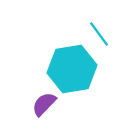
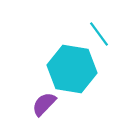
cyan hexagon: rotated 18 degrees clockwise
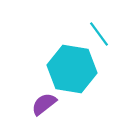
purple semicircle: rotated 8 degrees clockwise
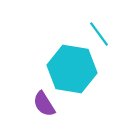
purple semicircle: rotated 84 degrees counterclockwise
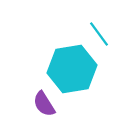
cyan hexagon: rotated 18 degrees counterclockwise
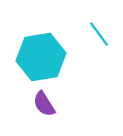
cyan hexagon: moved 31 px left, 12 px up
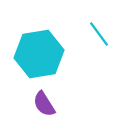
cyan hexagon: moved 2 px left, 3 px up
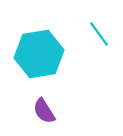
purple semicircle: moved 7 px down
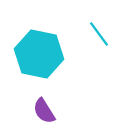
cyan hexagon: rotated 21 degrees clockwise
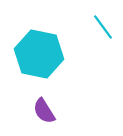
cyan line: moved 4 px right, 7 px up
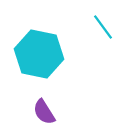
purple semicircle: moved 1 px down
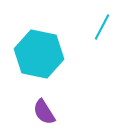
cyan line: moved 1 px left; rotated 64 degrees clockwise
